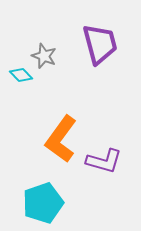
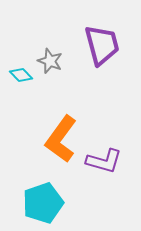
purple trapezoid: moved 2 px right, 1 px down
gray star: moved 6 px right, 5 px down
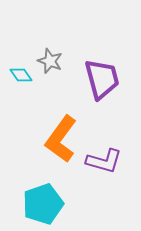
purple trapezoid: moved 34 px down
cyan diamond: rotated 10 degrees clockwise
cyan pentagon: moved 1 px down
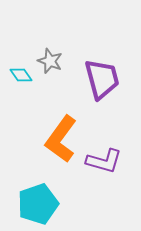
cyan pentagon: moved 5 px left
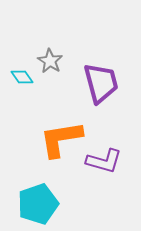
gray star: rotated 10 degrees clockwise
cyan diamond: moved 1 px right, 2 px down
purple trapezoid: moved 1 px left, 4 px down
orange L-shape: rotated 45 degrees clockwise
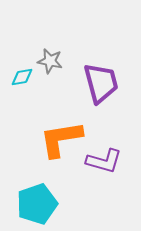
gray star: rotated 20 degrees counterclockwise
cyan diamond: rotated 65 degrees counterclockwise
cyan pentagon: moved 1 px left
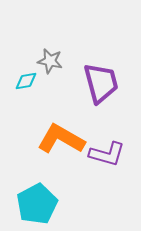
cyan diamond: moved 4 px right, 4 px down
orange L-shape: rotated 39 degrees clockwise
purple L-shape: moved 3 px right, 7 px up
cyan pentagon: rotated 9 degrees counterclockwise
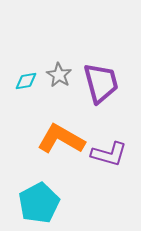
gray star: moved 9 px right, 14 px down; rotated 20 degrees clockwise
purple L-shape: moved 2 px right
cyan pentagon: moved 2 px right, 1 px up
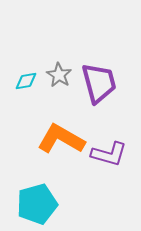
purple trapezoid: moved 2 px left
cyan pentagon: moved 2 px left, 1 px down; rotated 12 degrees clockwise
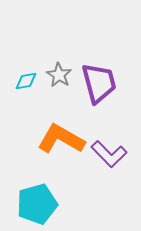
purple L-shape: rotated 30 degrees clockwise
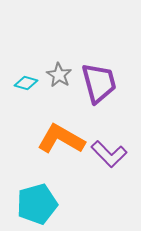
cyan diamond: moved 2 px down; rotated 25 degrees clockwise
